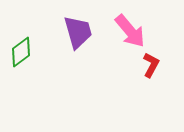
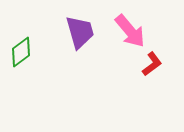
purple trapezoid: moved 2 px right
red L-shape: moved 1 px right, 1 px up; rotated 25 degrees clockwise
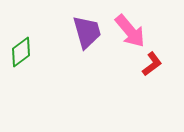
purple trapezoid: moved 7 px right
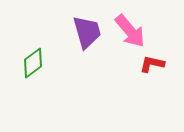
green diamond: moved 12 px right, 11 px down
red L-shape: rotated 130 degrees counterclockwise
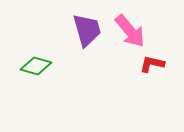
purple trapezoid: moved 2 px up
green diamond: moved 3 px right, 3 px down; rotated 52 degrees clockwise
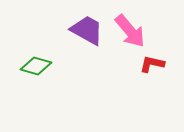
purple trapezoid: rotated 45 degrees counterclockwise
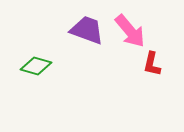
purple trapezoid: rotated 9 degrees counterclockwise
red L-shape: rotated 90 degrees counterclockwise
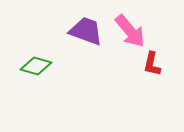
purple trapezoid: moved 1 px left, 1 px down
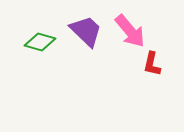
purple trapezoid: rotated 24 degrees clockwise
green diamond: moved 4 px right, 24 px up
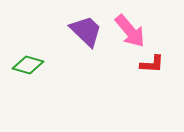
green diamond: moved 12 px left, 23 px down
red L-shape: rotated 100 degrees counterclockwise
